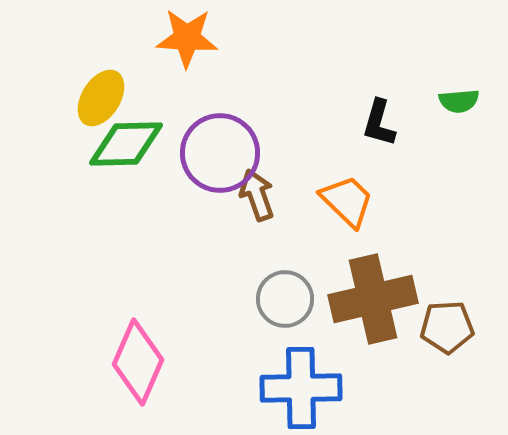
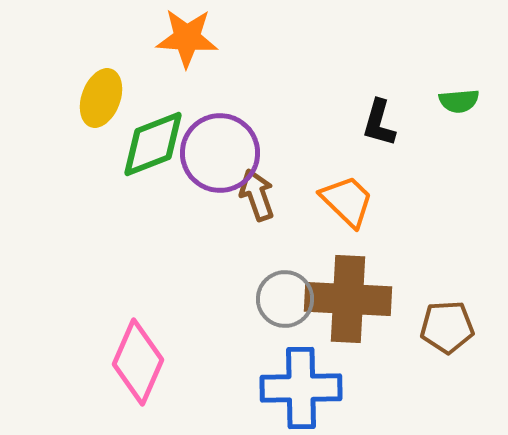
yellow ellipse: rotated 12 degrees counterclockwise
green diamond: moved 27 px right; rotated 20 degrees counterclockwise
brown cross: moved 25 px left; rotated 16 degrees clockwise
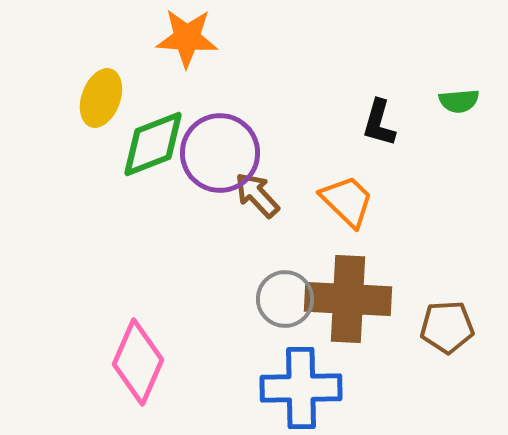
brown arrow: rotated 24 degrees counterclockwise
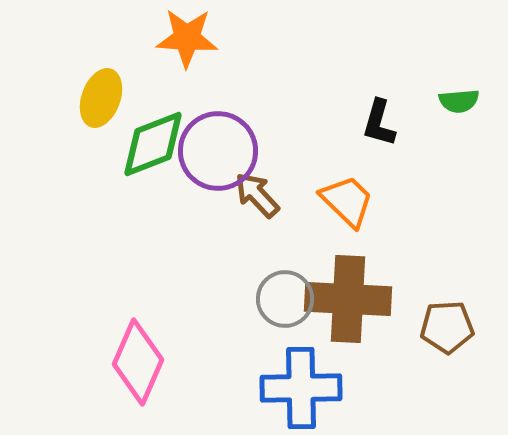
purple circle: moved 2 px left, 2 px up
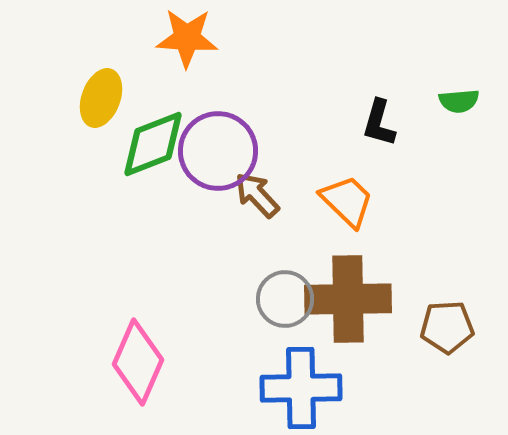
brown cross: rotated 4 degrees counterclockwise
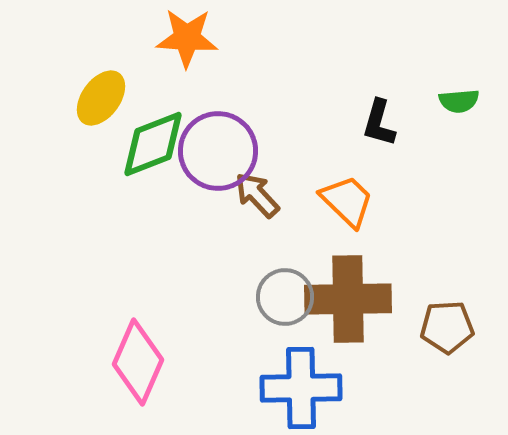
yellow ellipse: rotated 16 degrees clockwise
gray circle: moved 2 px up
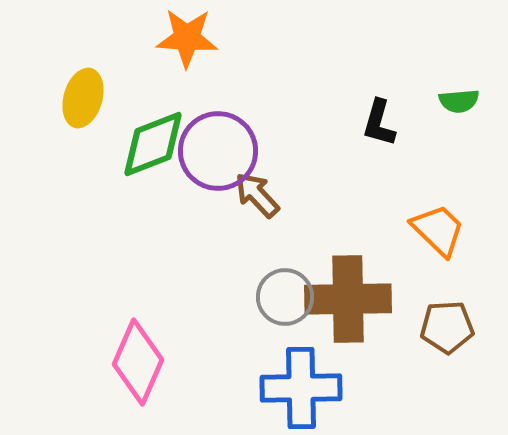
yellow ellipse: moved 18 px left; rotated 20 degrees counterclockwise
orange trapezoid: moved 91 px right, 29 px down
